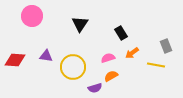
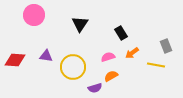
pink circle: moved 2 px right, 1 px up
pink semicircle: moved 1 px up
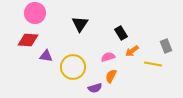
pink circle: moved 1 px right, 2 px up
orange arrow: moved 2 px up
red diamond: moved 13 px right, 20 px up
yellow line: moved 3 px left, 1 px up
orange semicircle: rotated 32 degrees counterclockwise
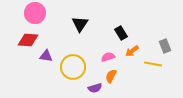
gray rectangle: moved 1 px left
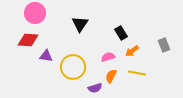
gray rectangle: moved 1 px left, 1 px up
yellow line: moved 16 px left, 9 px down
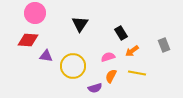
yellow circle: moved 1 px up
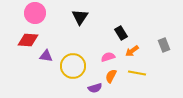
black triangle: moved 7 px up
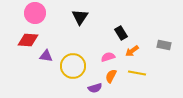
gray rectangle: rotated 56 degrees counterclockwise
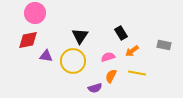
black triangle: moved 19 px down
red diamond: rotated 15 degrees counterclockwise
yellow circle: moved 5 px up
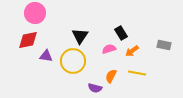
pink semicircle: moved 1 px right, 8 px up
purple semicircle: rotated 32 degrees clockwise
